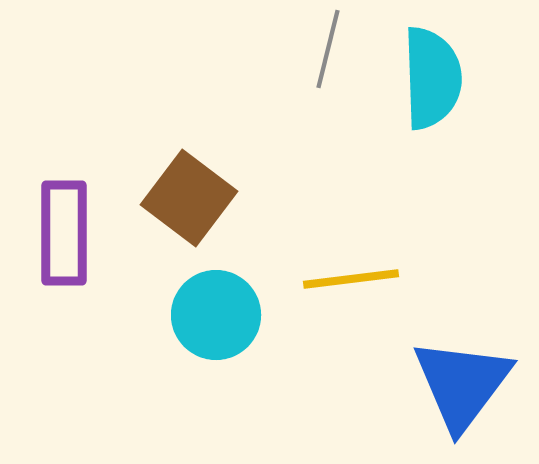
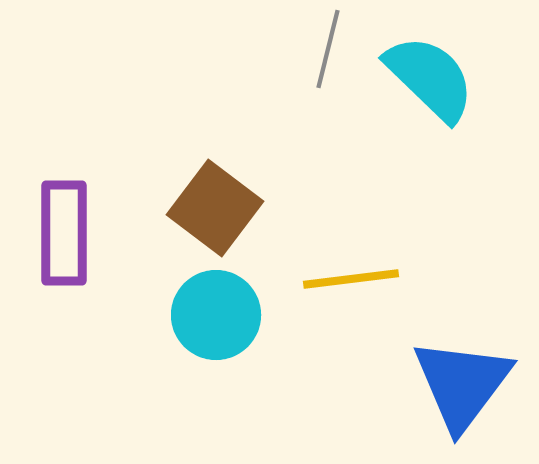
cyan semicircle: moved 2 px left; rotated 44 degrees counterclockwise
brown square: moved 26 px right, 10 px down
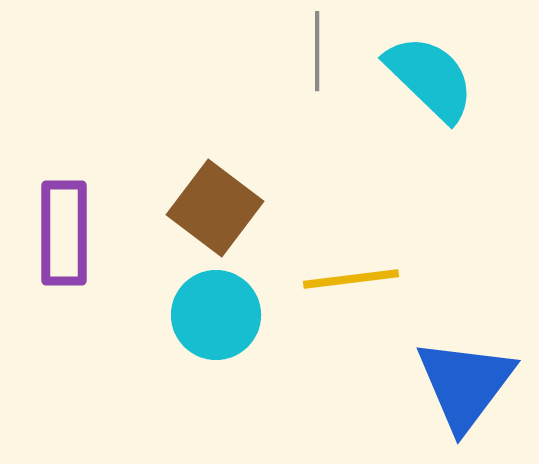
gray line: moved 11 px left, 2 px down; rotated 14 degrees counterclockwise
blue triangle: moved 3 px right
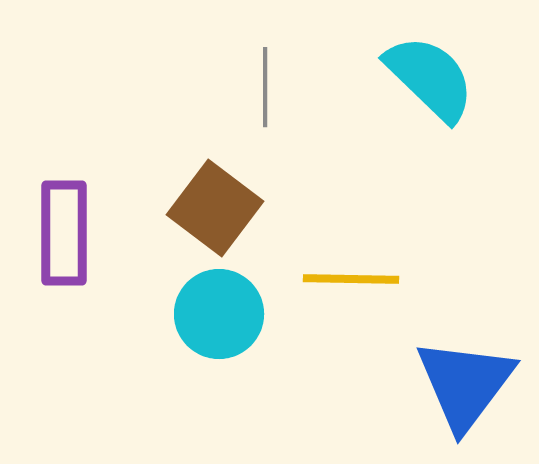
gray line: moved 52 px left, 36 px down
yellow line: rotated 8 degrees clockwise
cyan circle: moved 3 px right, 1 px up
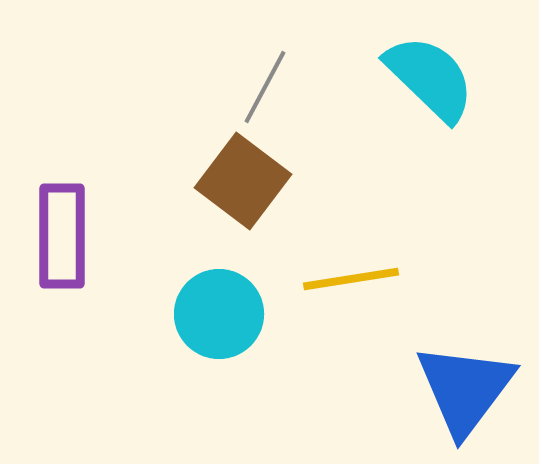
gray line: rotated 28 degrees clockwise
brown square: moved 28 px right, 27 px up
purple rectangle: moved 2 px left, 3 px down
yellow line: rotated 10 degrees counterclockwise
blue triangle: moved 5 px down
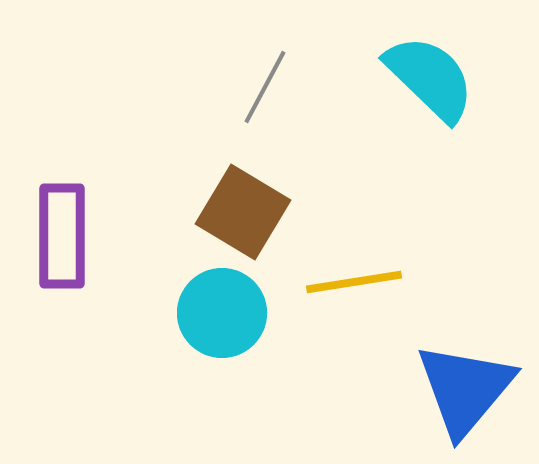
brown square: moved 31 px down; rotated 6 degrees counterclockwise
yellow line: moved 3 px right, 3 px down
cyan circle: moved 3 px right, 1 px up
blue triangle: rotated 3 degrees clockwise
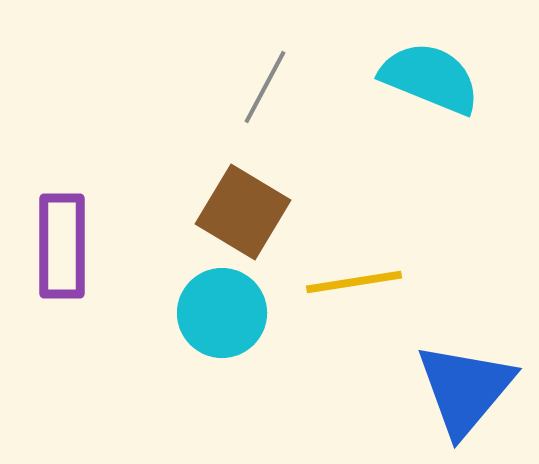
cyan semicircle: rotated 22 degrees counterclockwise
purple rectangle: moved 10 px down
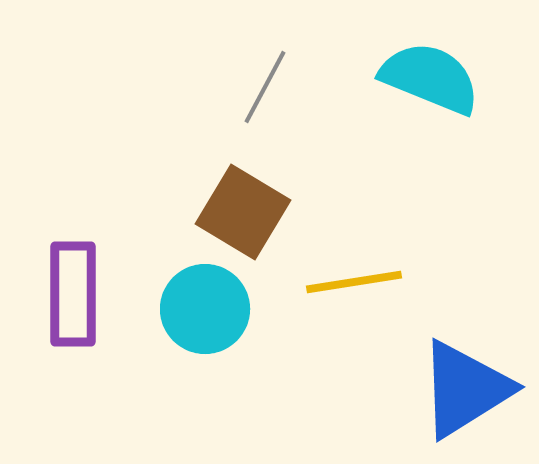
purple rectangle: moved 11 px right, 48 px down
cyan circle: moved 17 px left, 4 px up
blue triangle: rotated 18 degrees clockwise
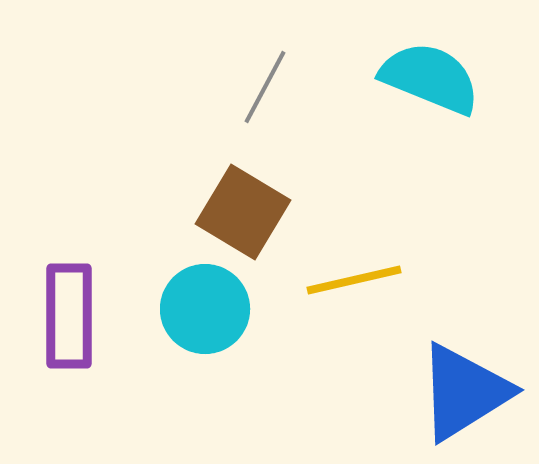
yellow line: moved 2 px up; rotated 4 degrees counterclockwise
purple rectangle: moved 4 px left, 22 px down
blue triangle: moved 1 px left, 3 px down
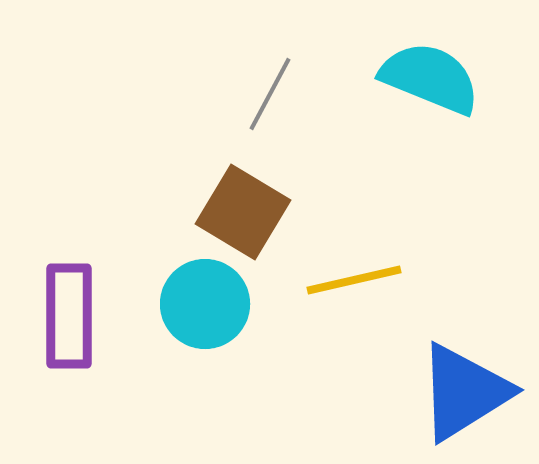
gray line: moved 5 px right, 7 px down
cyan circle: moved 5 px up
